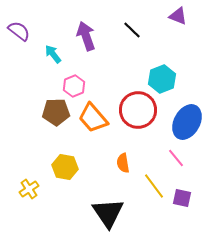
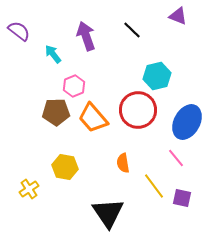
cyan hexagon: moved 5 px left, 3 px up; rotated 8 degrees clockwise
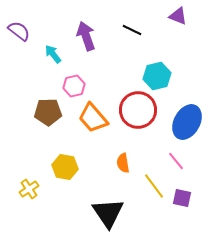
black line: rotated 18 degrees counterclockwise
pink hexagon: rotated 10 degrees clockwise
brown pentagon: moved 8 px left
pink line: moved 3 px down
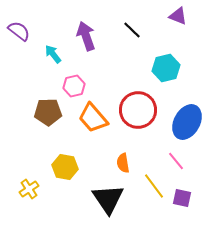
black line: rotated 18 degrees clockwise
cyan hexagon: moved 9 px right, 8 px up
black triangle: moved 14 px up
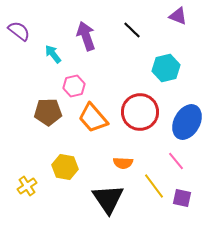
red circle: moved 2 px right, 2 px down
orange semicircle: rotated 78 degrees counterclockwise
yellow cross: moved 2 px left, 3 px up
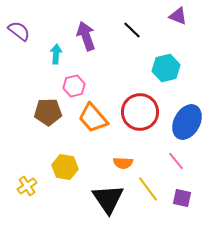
cyan arrow: moved 3 px right; rotated 42 degrees clockwise
yellow line: moved 6 px left, 3 px down
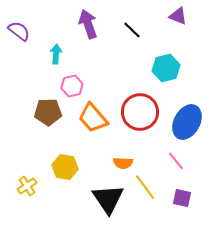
purple arrow: moved 2 px right, 12 px up
pink hexagon: moved 2 px left
yellow line: moved 3 px left, 2 px up
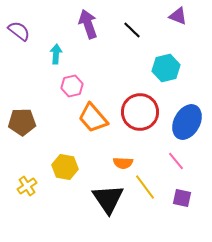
brown pentagon: moved 26 px left, 10 px down
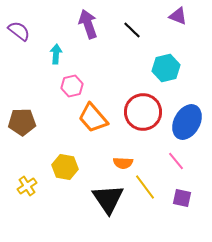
red circle: moved 3 px right
